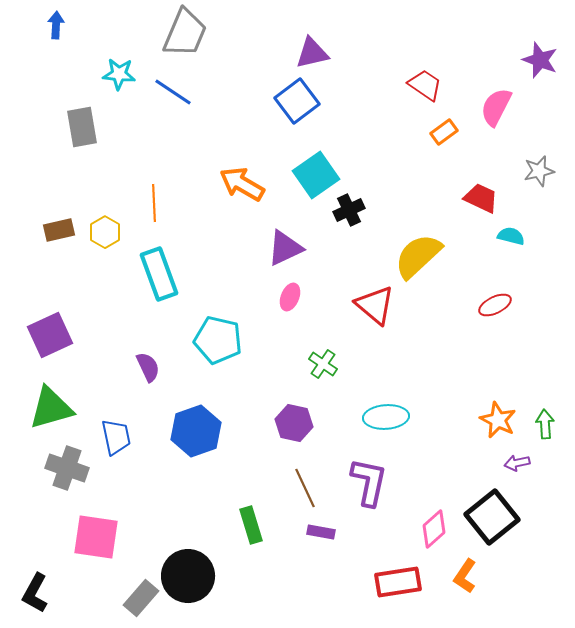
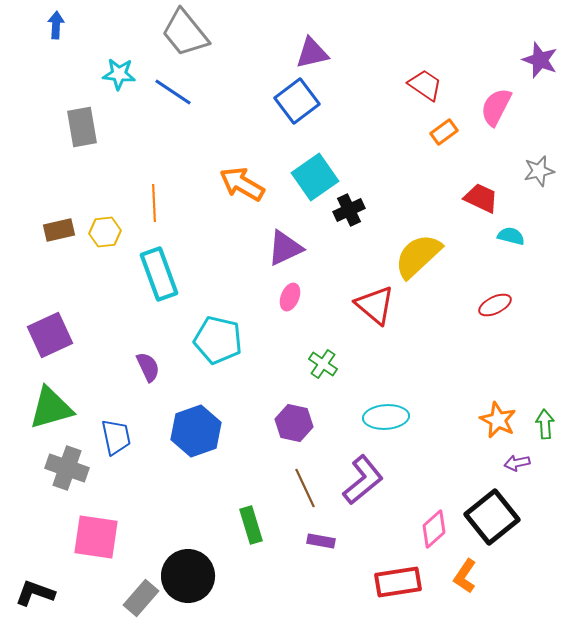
gray trapezoid at (185, 33): rotated 118 degrees clockwise
cyan square at (316, 175): moved 1 px left, 2 px down
yellow hexagon at (105, 232): rotated 24 degrees clockwise
purple L-shape at (369, 482): moved 6 px left, 2 px up; rotated 39 degrees clockwise
purple rectangle at (321, 532): moved 9 px down
black L-shape at (35, 593): rotated 81 degrees clockwise
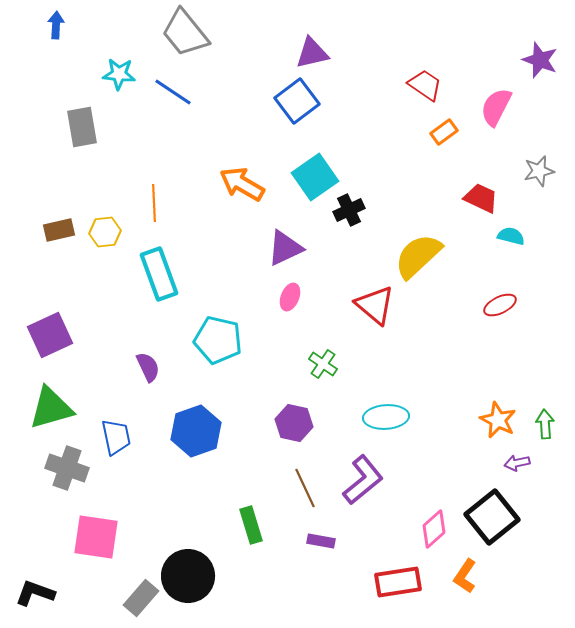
red ellipse at (495, 305): moved 5 px right
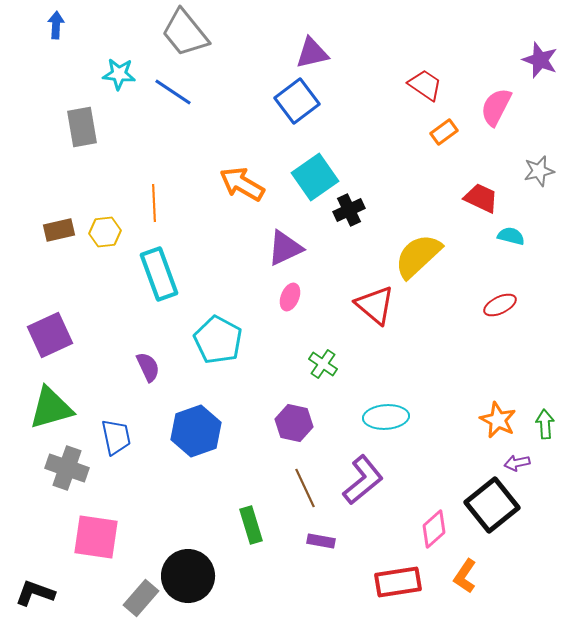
cyan pentagon at (218, 340): rotated 15 degrees clockwise
black square at (492, 517): moved 12 px up
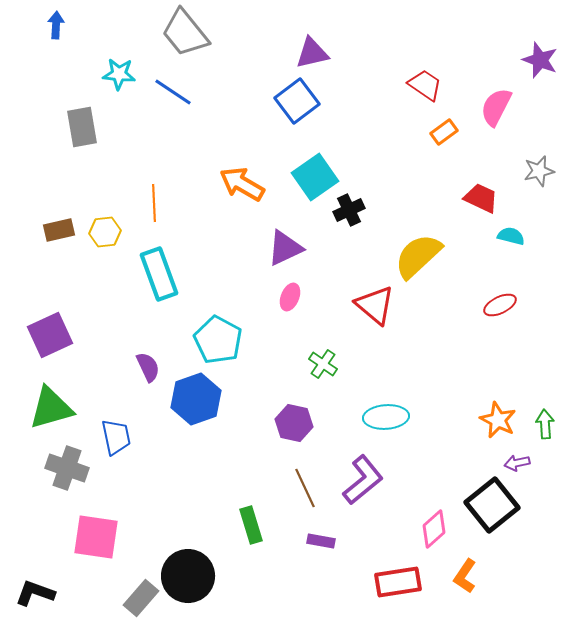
blue hexagon at (196, 431): moved 32 px up
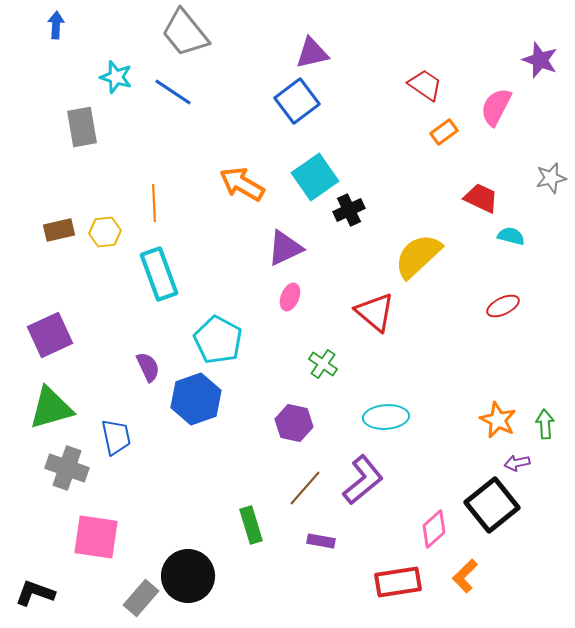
cyan star at (119, 74): moved 3 px left, 3 px down; rotated 12 degrees clockwise
gray star at (539, 171): moved 12 px right, 7 px down
red triangle at (375, 305): moved 7 px down
red ellipse at (500, 305): moved 3 px right, 1 px down
brown line at (305, 488): rotated 66 degrees clockwise
orange L-shape at (465, 576): rotated 12 degrees clockwise
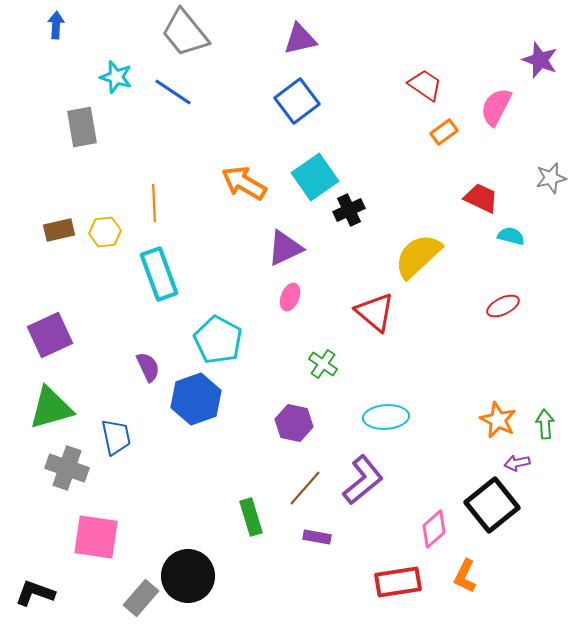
purple triangle at (312, 53): moved 12 px left, 14 px up
orange arrow at (242, 184): moved 2 px right, 1 px up
green rectangle at (251, 525): moved 8 px up
purple rectangle at (321, 541): moved 4 px left, 4 px up
orange L-shape at (465, 576): rotated 20 degrees counterclockwise
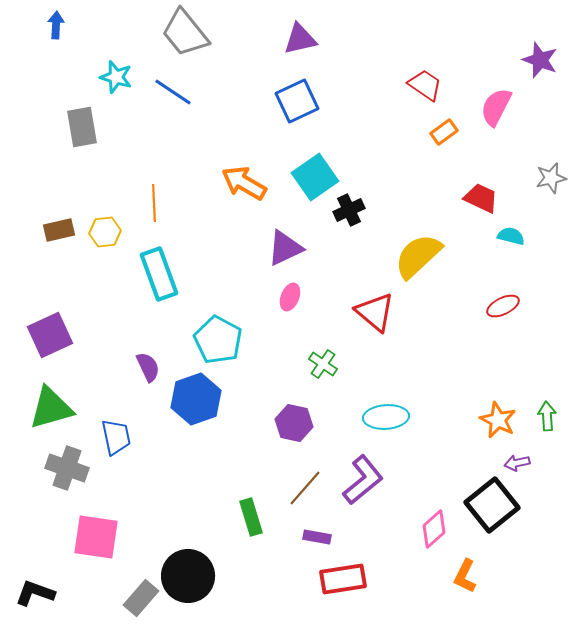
blue square at (297, 101): rotated 12 degrees clockwise
green arrow at (545, 424): moved 2 px right, 8 px up
red rectangle at (398, 582): moved 55 px left, 3 px up
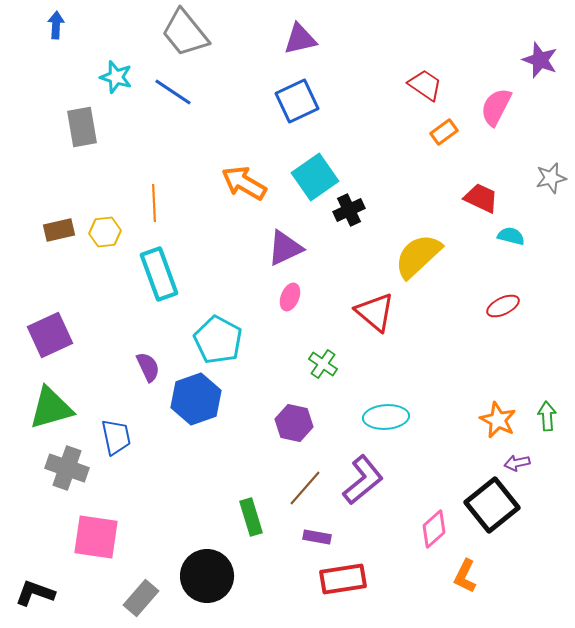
black circle at (188, 576): moved 19 px right
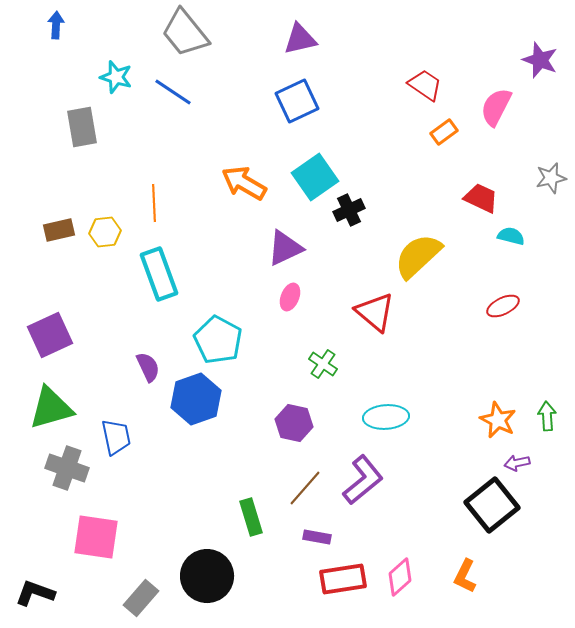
pink diamond at (434, 529): moved 34 px left, 48 px down
